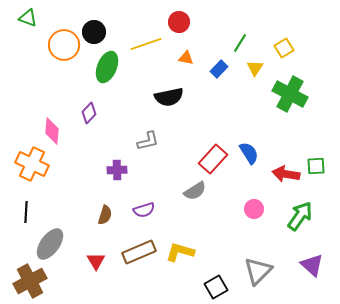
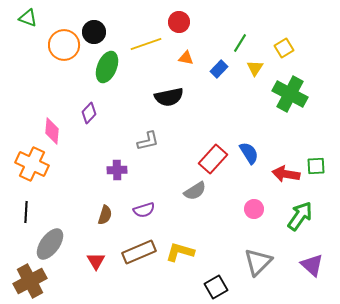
gray triangle: moved 9 px up
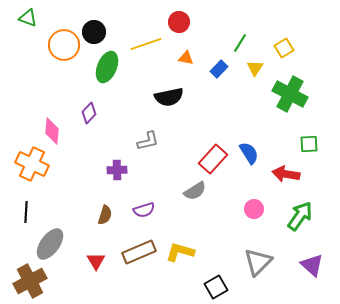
green square: moved 7 px left, 22 px up
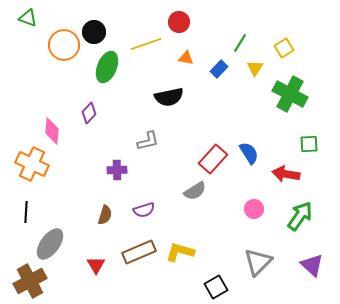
red triangle: moved 4 px down
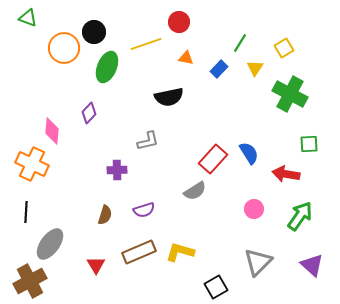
orange circle: moved 3 px down
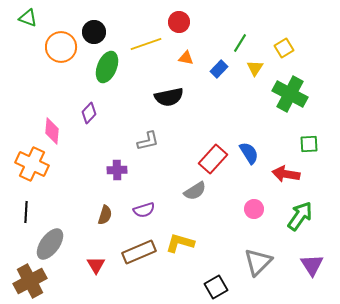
orange circle: moved 3 px left, 1 px up
yellow L-shape: moved 9 px up
purple triangle: rotated 15 degrees clockwise
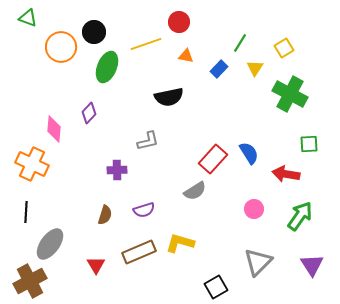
orange triangle: moved 2 px up
pink diamond: moved 2 px right, 2 px up
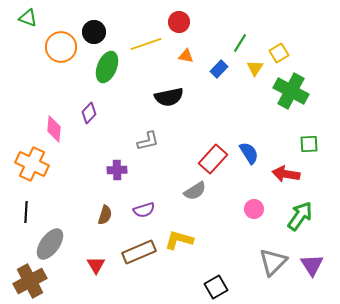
yellow square: moved 5 px left, 5 px down
green cross: moved 1 px right, 3 px up
yellow L-shape: moved 1 px left, 3 px up
gray triangle: moved 15 px right
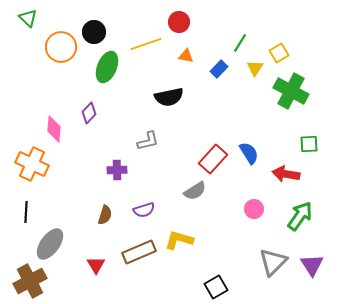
green triangle: rotated 24 degrees clockwise
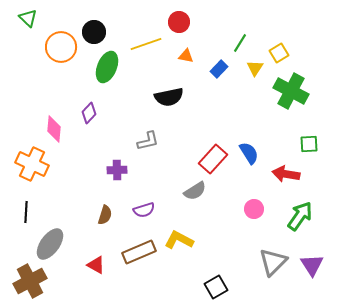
yellow L-shape: rotated 12 degrees clockwise
red triangle: rotated 30 degrees counterclockwise
